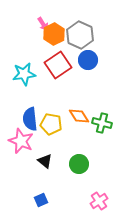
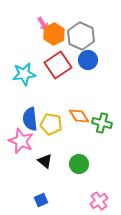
gray hexagon: moved 1 px right, 1 px down
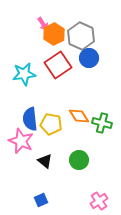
blue circle: moved 1 px right, 2 px up
green circle: moved 4 px up
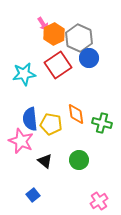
gray hexagon: moved 2 px left, 2 px down
orange diamond: moved 3 px left, 2 px up; rotated 25 degrees clockwise
blue square: moved 8 px left, 5 px up; rotated 16 degrees counterclockwise
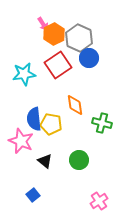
orange diamond: moved 1 px left, 9 px up
blue semicircle: moved 4 px right
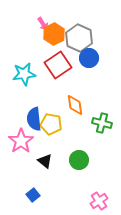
pink star: rotated 15 degrees clockwise
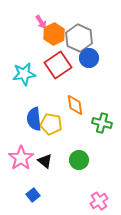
pink arrow: moved 2 px left, 2 px up
pink star: moved 17 px down
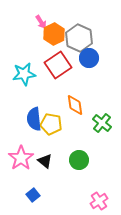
green cross: rotated 24 degrees clockwise
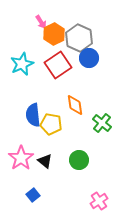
cyan star: moved 2 px left, 10 px up; rotated 15 degrees counterclockwise
blue semicircle: moved 1 px left, 4 px up
